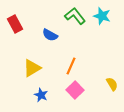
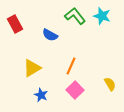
yellow semicircle: moved 2 px left
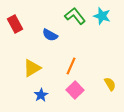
blue star: rotated 16 degrees clockwise
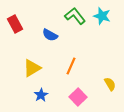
pink square: moved 3 px right, 7 px down
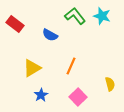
red rectangle: rotated 24 degrees counterclockwise
yellow semicircle: rotated 16 degrees clockwise
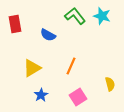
red rectangle: rotated 42 degrees clockwise
blue semicircle: moved 2 px left
pink square: rotated 12 degrees clockwise
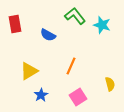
cyan star: moved 9 px down
yellow triangle: moved 3 px left, 3 px down
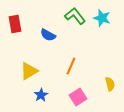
cyan star: moved 7 px up
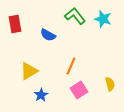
cyan star: moved 1 px right, 1 px down
pink square: moved 1 px right, 7 px up
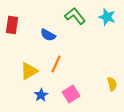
cyan star: moved 4 px right, 2 px up
red rectangle: moved 3 px left, 1 px down; rotated 18 degrees clockwise
orange line: moved 15 px left, 2 px up
yellow semicircle: moved 2 px right
pink square: moved 8 px left, 4 px down
